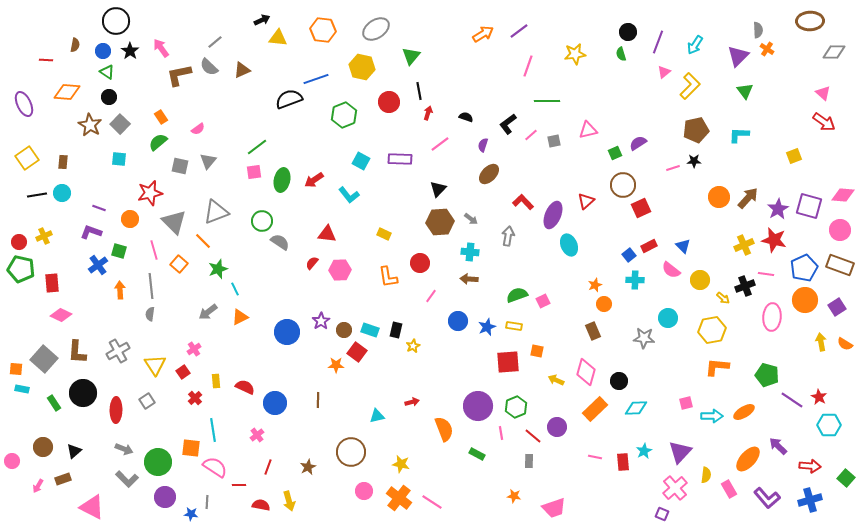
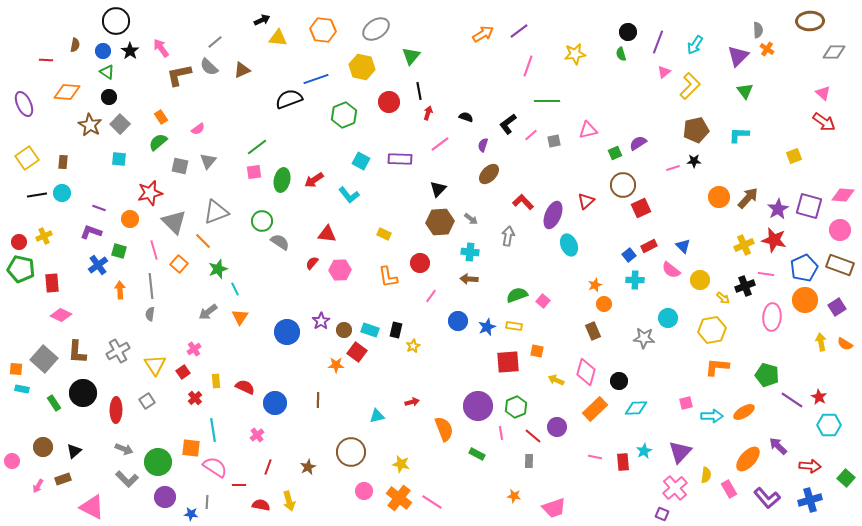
pink square at (543, 301): rotated 24 degrees counterclockwise
orange triangle at (240, 317): rotated 30 degrees counterclockwise
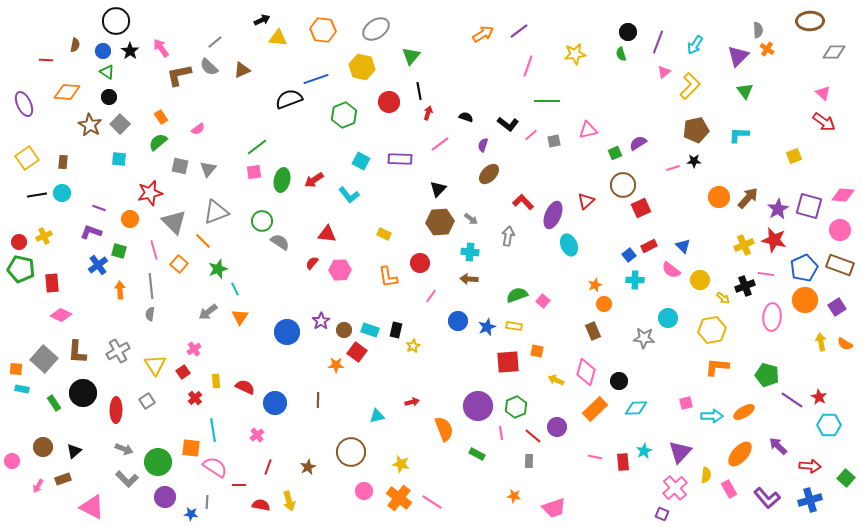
black L-shape at (508, 124): rotated 105 degrees counterclockwise
gray triangle at (208, 161): moved 8 px down
orange ellipse at (748, 459): moved 8 px left, 5 px up
